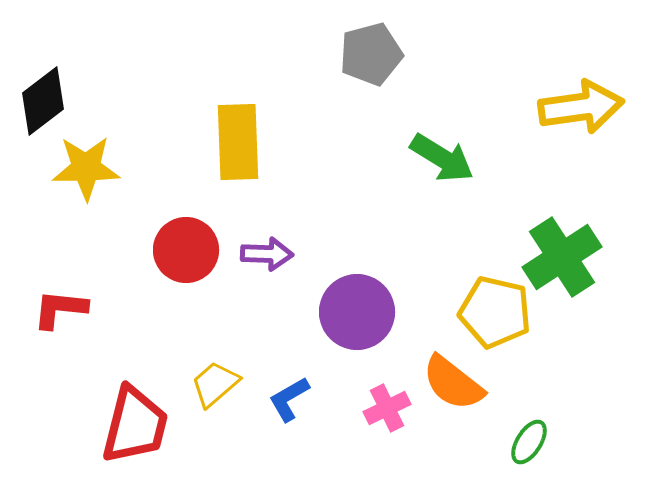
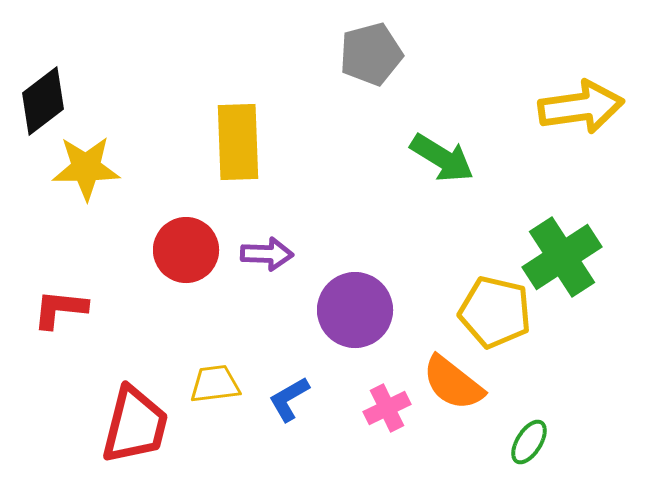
purple circle: moved 2 px left, 2 px up
yellow trapezoid: rotated 34 degrees clockwise
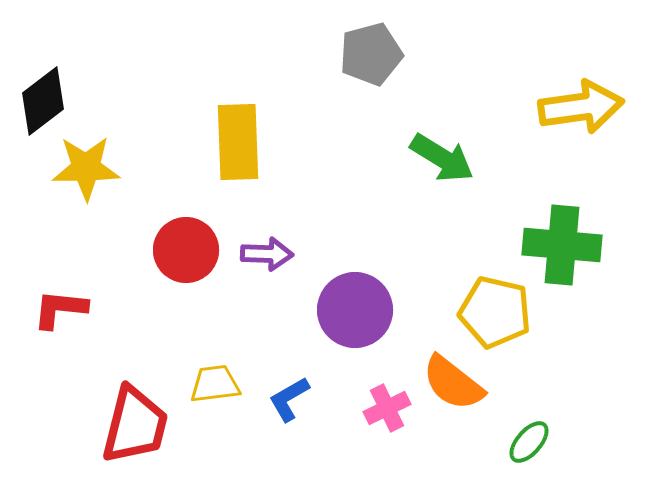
green cross: moved 12 px up; rotated 38 degrees clockwise
green ellipse: rotated 9 degrees clockwise
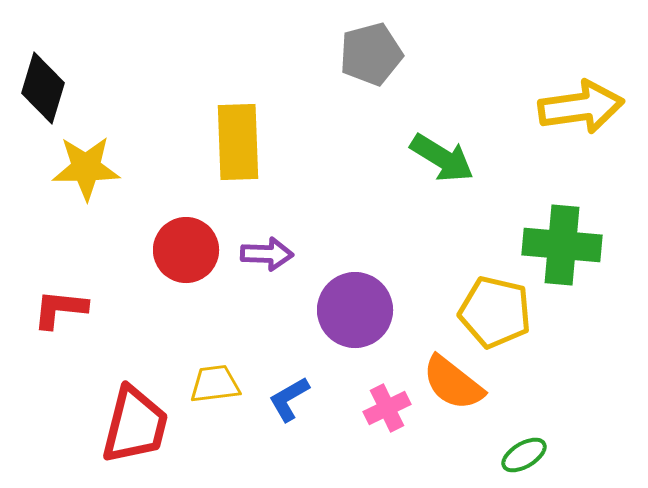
black diamond: moved 13 px up; rotated 36 degrees counterclockwise
green ellipse: moved 5 px left, 13 px down; rotated 18 degrees clockwise
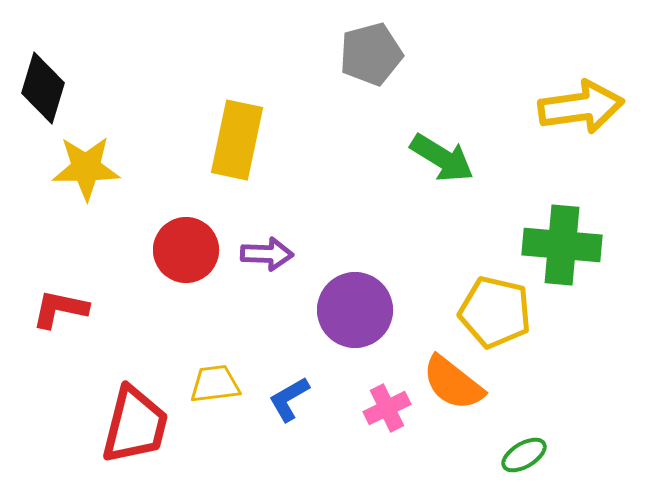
yellow rectangle: moved 1 px left, 2 px up; rotated 14 degrees clockwise
red L-shape: rotated 6 degrees clockwise
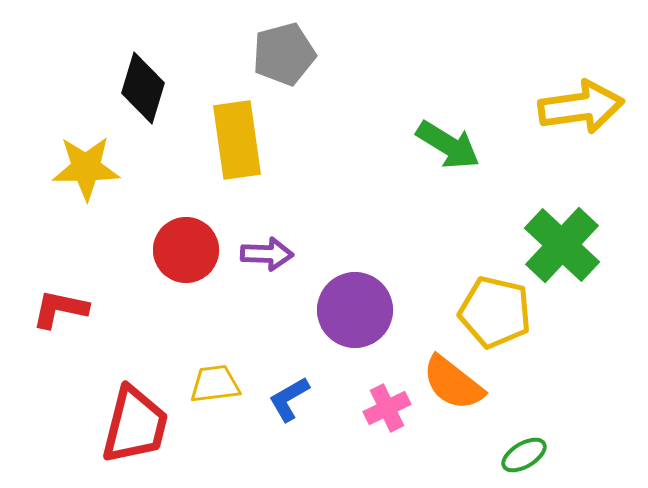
gray pentagon: moved 87 px left
black diamond: moved 100 px right
yellow rectangle: rotated 20 degrees counterclockwise
green arrow: moved 6 px right, 13 px up
green cross: rotated 38 degrees clockwise
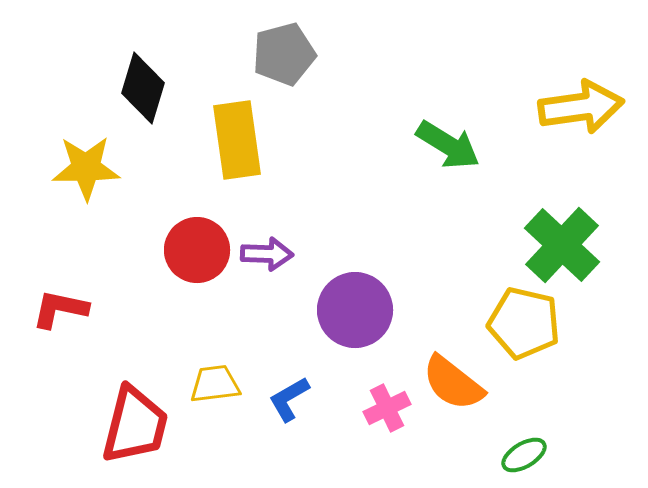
red circle: moved 11 px right
yellow pentagon: moved 29 px right, 11 px down
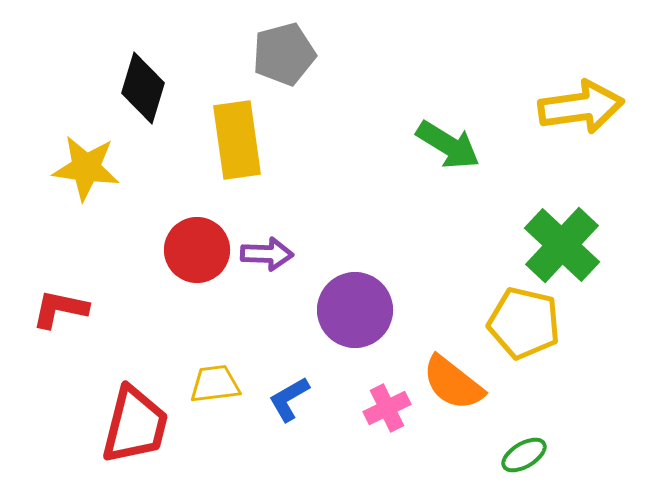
yellow star: rotated 8 degrees clockwise
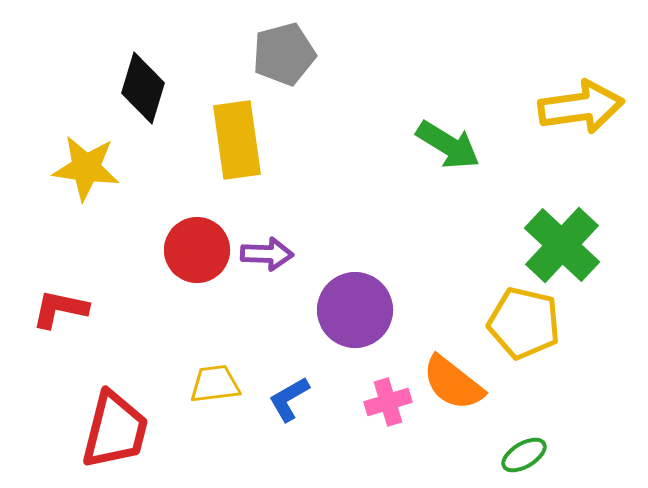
pink cross: moved 1 px right, 6 px up; rotated 9 degrees clockwise
red trapezoid: moved 20 px left, 5 px down
